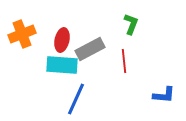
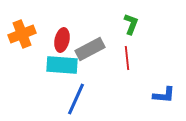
red line: moved 3 px right, 3 px up
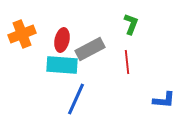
red line: moved 4 px down
blue L-shape: moved 5 px down
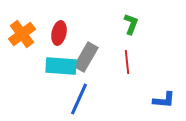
orange cross: rotated 16 degrees counterclockwise
red ellipse: moved 3 px left, 7 px up
gray rectangle: moved 4 px left, 8 px down; rotated 32 degrees counterclockwise
cyan rectangle: moved 1 px left, 1 px down
blue line: moved 3 px right
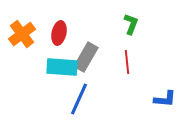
cyan rectangle: moved 1 px right, 1 px down
blue L-shape: moved 1 px right, 1 px up
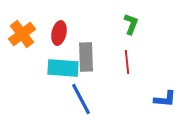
gray rectangle: rotated 32 degrees counterclockwise
cyan rectangle: moved 1 px right, 1 px down
blue line: moved 2 px right; rotated 52 degrees counterclockwise
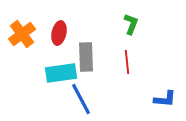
cyan rectangle: moved 2 px left, 5 px down; rotated 12 degrees counterclockwise
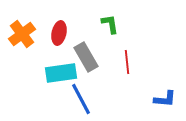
green L-shape: moved 21 px left; rotated 30 degrees counterclockwise
gray rectangle: rotated 28 degrees counterclockwise
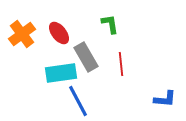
red ellipse: rotated 50 degrees counterclockwise
red line: moved 6 px left, 2 px down
blue line: moved 3 px left, 2 px down
